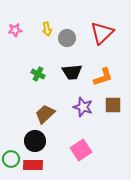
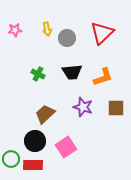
brown square: moved 3 px right, 3 px down
pink square: moved 15 px left, 3 px up
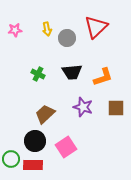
red triangle: moved 6 px left, 6 px up
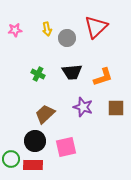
pink square: rotated 20 degrees clockwise
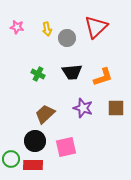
pink star: moved 2 px right, 3 px up; rotated 16 degrees clockwise
purple star: moved 1 px down
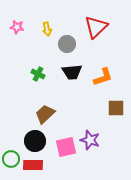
gray circle: moved 6 px down
purple star: moved 7 px right, 32 px down
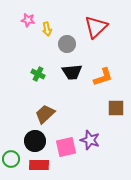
pink star: moved 11 px right, 7 px up
red rectangle: moved 6 px right
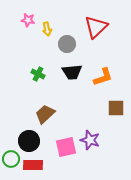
black circle: moved 6 px left
red rectangle: moved 6 px left
